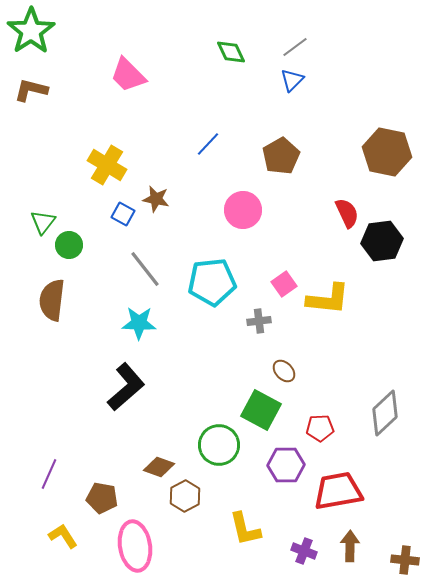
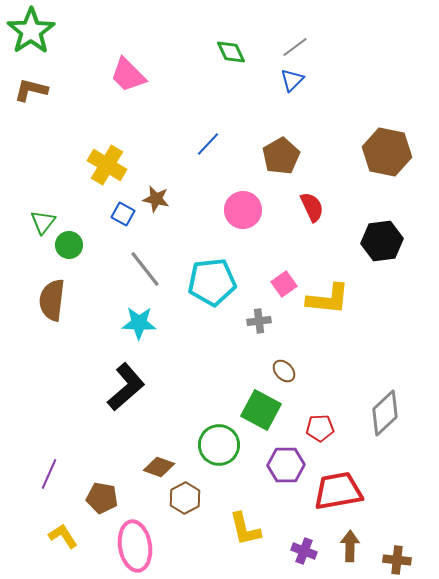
red semicircle at (347, 213): moved 35 px left, 6 px up
brown hexagon at (185, 496): moved 2 px down
brown cross at (405, 560): moved 8 px left
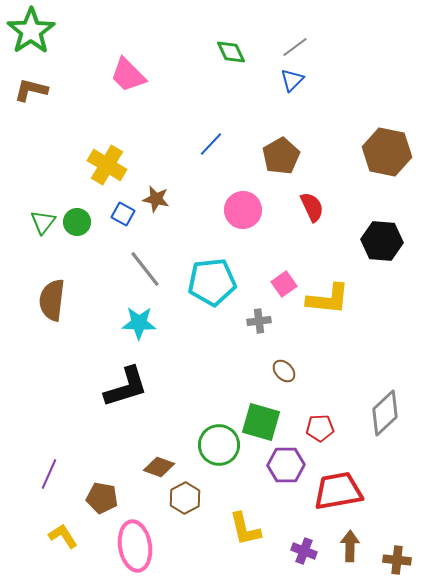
blue line at (208, 144): moved 3 px right
black hexagon at (382, 241): rotated 12 degrees clockwise
green circle at (69, 245): moved 8 px right, 23 px up
black L-shape at (126, 387): rotated 24 degrees clockwise
green square at (261, 410): moved 12 px down; rotated 12 degrees counterclockwise
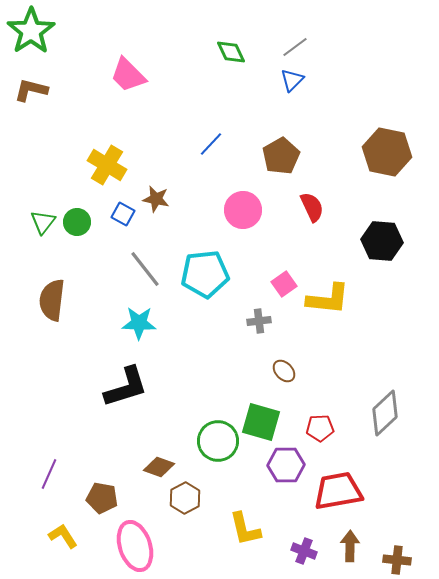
cyan pentagon at (212, 282): moved 7 px left, 8 px up
green circle at (219, 445): moved 1 px left, 4 px up
pink ellipse at (135, 546): rotated 9 degrees counterclockwise
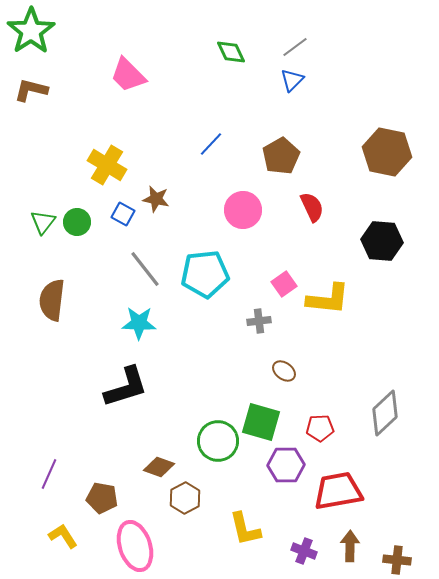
brown ellipse at (284, 371): rotated 10 degrees counterclockwise
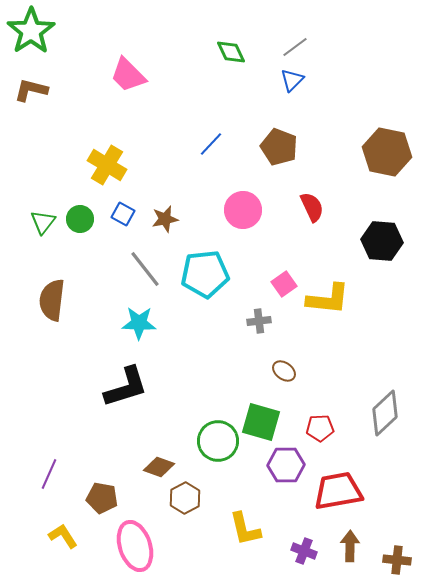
brown pentagon at (281, 156): moved 2 px left, 9 px up; rotated 21 degrees counterclockwise
brown star at (156, 199): moved 9 px right, 20 px down; rotated 24 degrees counterclockwise
green circle at (77, 222): moved 3 px right, 3 px up
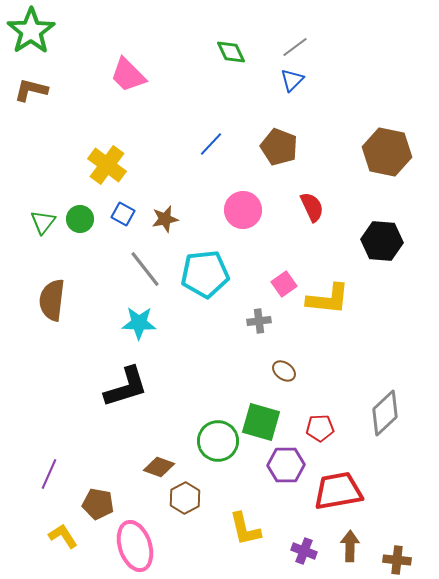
yellow cross at (107, 165): rotated 6 degrees clockwise
brown pentagon at (102, 498): moved 4 px left, 6 px down
